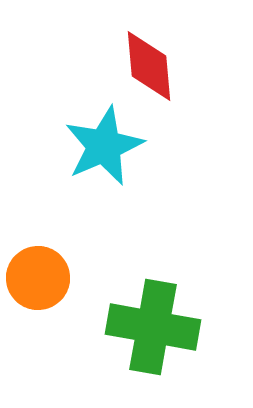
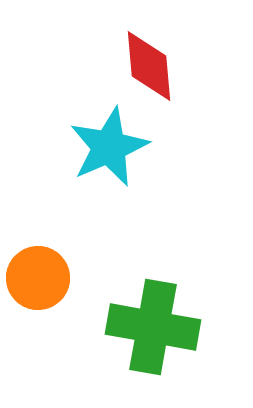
cyan star: moved 5 px right, 1 px down
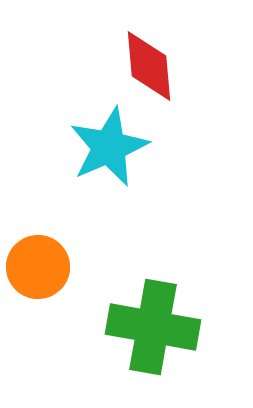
orange circle: moved 11 px up
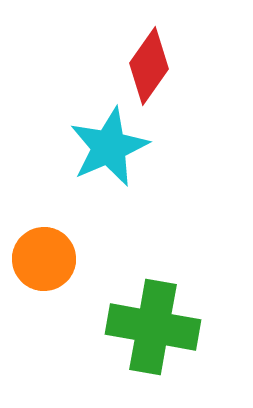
red diamond: rotated 40 degrees clockwise
orange circle: moved 6 px right, 8 px up
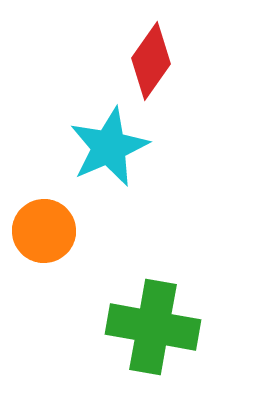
red diamond: moved 2 px right, 5 px up
orange circle: moved 28 px up
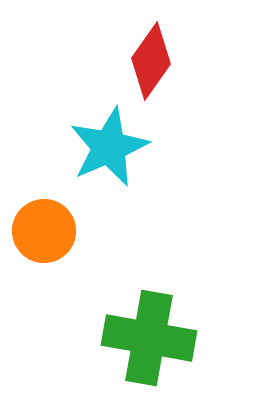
green cross: moved 4 px left, 11 px down
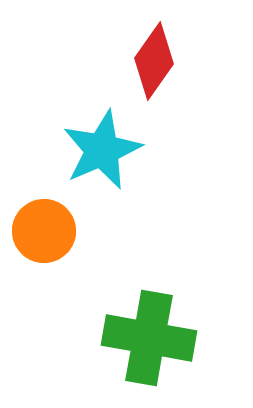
red diamond: moved 3 px right
cyan star: moved 7 px left, 3 px down
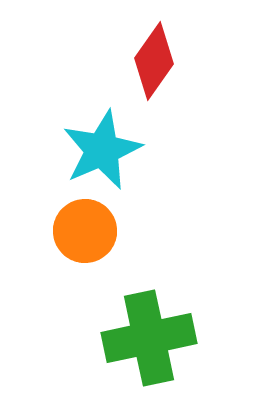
orange circle: moved 41 px right
green cross: rotated 22 degrees counterclockwise
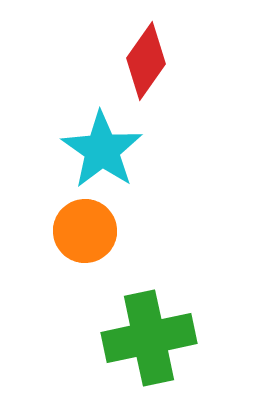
red diamond: moved 8 px left
cyan star: rotated 14 degrees counterclockwise
